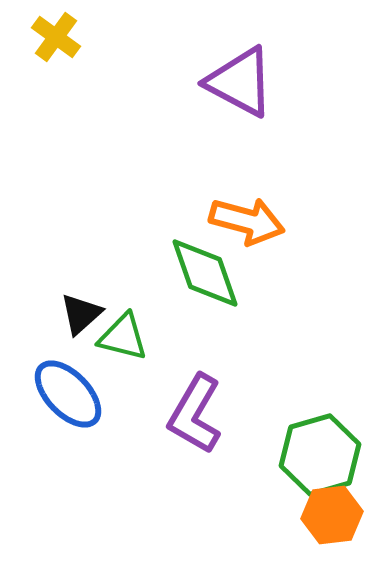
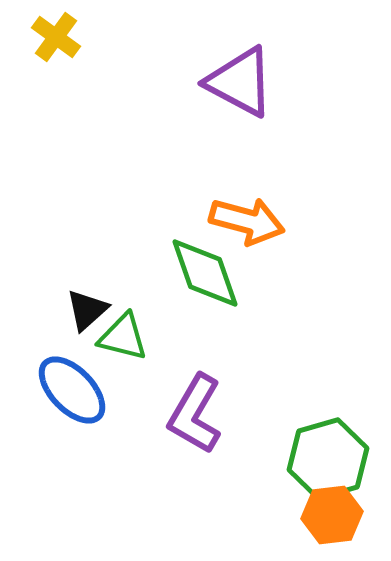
black triangle: moved 6 px right, 4 px up
blue ellipse: moved 4 px right, 4 px up
green hexagon: moved 8 px right, 4 px down
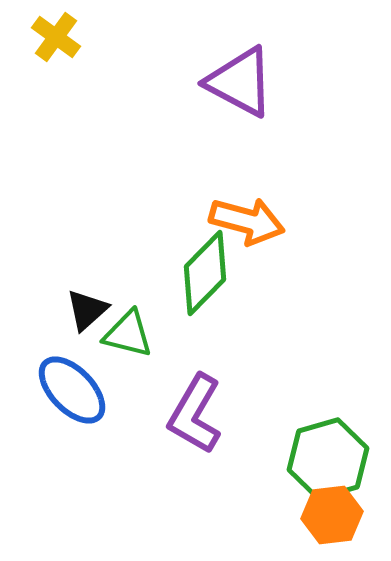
green diamond: rotated 64 degrees clockwise
green triangle: moved 5 px right, 3 px up
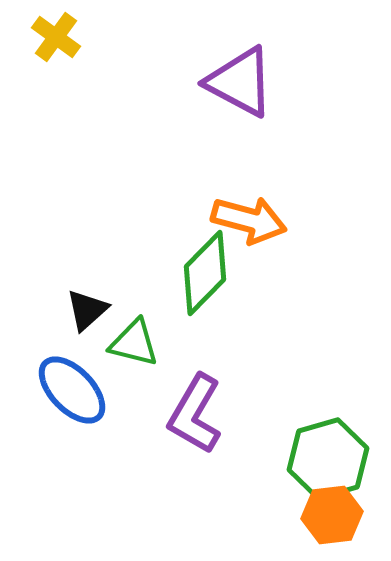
orange arrow: moved 2 px right, 1 px up
green triangle: moved 6 px right, 9 px down
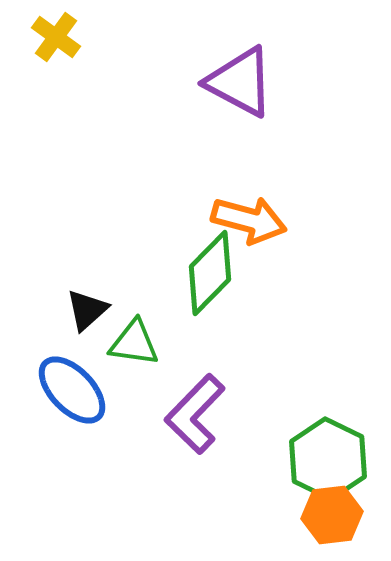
green diamond: moved 5 px right
green triangle: rotated 6 degrees counterclockwise
purple L-shape: rotated 14 degrees clockwise
green hexagon: rotated 18 degrees counterclockwise
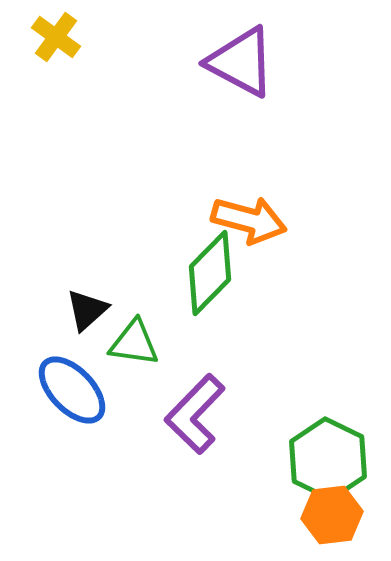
purple triangle: moved 1 px right, 20 px up
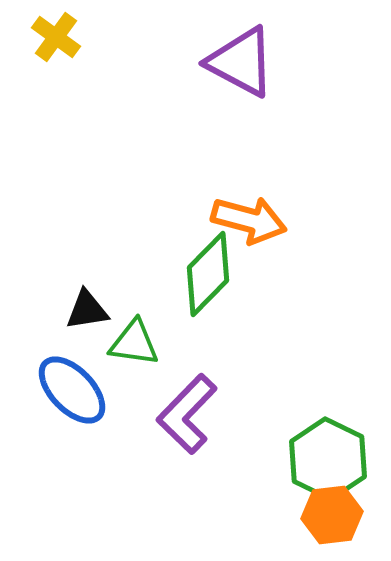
green diamond: moved 2 px left, 1 px down
black triangle: rotated 33 degrees clockwise
purple L-shape: moved 8 px left
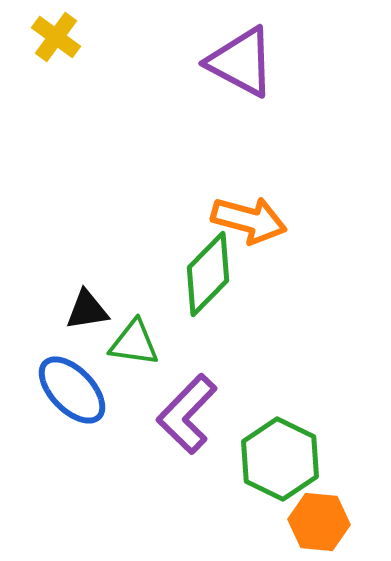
green hexagon: moved 48 px left
orange hexagon: moved 13 px left, 7 px down; rotated 12 degrees clockwise
